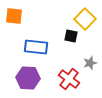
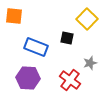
yellow square: moved 2 px right
black square: moved 4 px left, 2 px down
blue rectangle: rotated 15 degrees clockwise
red cross: moved 1 px right, 1 px down
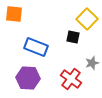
orange square: moved 2 px up
black square: moved 6 px right, 1 px up
gray star: moved 2 px right
red cross: moved 1 px right, 1 px up
